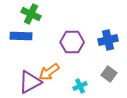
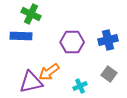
purple triangle: moved 1 px right; rotated 15 degrees clockwise
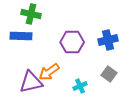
green cross: rotated 12 degrees counterclockwise
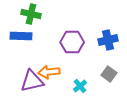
orange arrow: rotated 30 degrees clockwise
purple triangle: moved 1 px right, 1 px up
cyan cross: rotated 16 degrees counterclockwise
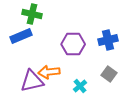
green cross: moved 1 px right
blue rectangle: rotated 25 degrees counterclockwise
purple hexagon: moved 1 px right, 2 px down
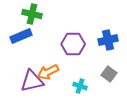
orange arrow: moved 1 px left; rotated 20 degrees counterclockwise
cyan cross: rotated 32 degrees counterclockwise
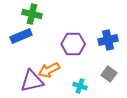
orange arrow: moved 1 px right, 2 px up
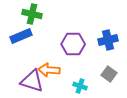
orange arrow: rotated 30 degrees clockwise
purple triangle: rotated 30 degrees clockwise
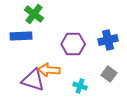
green cross: moved 2 px right; rotated 24 degrees clockwise
blue rectangle: rotated 20 degrees clockwise
purple triangle: moved 1 px right, 1 px up
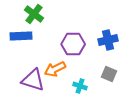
orange arrow: moved 6 px right, 1 px up; rotated 30 degrees counterclockwise
gray square: rotated 14 degrees counterclockwise
